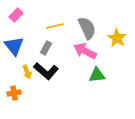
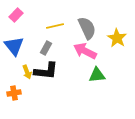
black L-shape: rotated 35 degrees counterclockwise
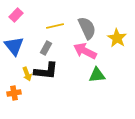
yellow arrow: moved 2 px down
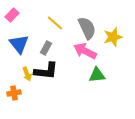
pink rectangle: moved 4 px left
yellow line: moved 3 px up; rotated 54 degrees clockwise
yellow star: moved 4 px left, 1 px up; rotated 24 degrees clockwise
blue triangle: moved 5 px right, 2 px up
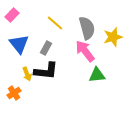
gray semicircle: rotated 10 degrees clockwise
pink arrow: rotated 25 degrees clockwise
orange cross: rotated 24 degrees counterclockwise
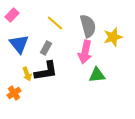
gray semicircle: moved 1 px right, 2 px up
pink arrow: moved 1 px down; rotated 130 degrees counterclockwise
black L-shape: rotated 15 degrees counterclockwise
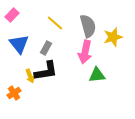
yellow arrow: moved 3 px right, 2 px down
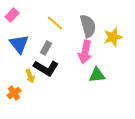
black L-shape: moved 3 px up; rotated 40 degrees clockwise
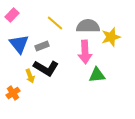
gray semicircle: rotated 75 degrees counterclockwise
yellow star: moved 2 px left
gray rectangle: moved 4 px left, 2 px up; rotated 40 degrees clockwise
pink arrow: rotated 15 degrees counterclockwise
orange cross: moved 1 px left
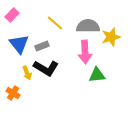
yellow arrow: moved 3 px left, 3 px up
orange cross: rotated 24 degrees counterclockwise
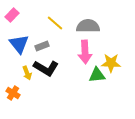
yellow star: moved 26 px down; rotated 18 degrees clockwise
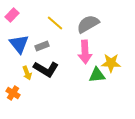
gray semicircle: moved 2 px up; rotated 30 degrees counterclockwise
black L-shape: moved 1 px down
